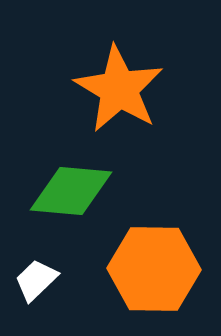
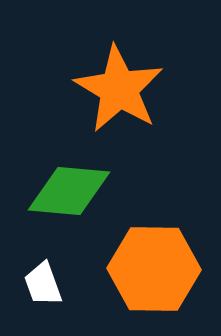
green diamond: moved 2 px left
white trapezoid: moved 7 px right, 4 px down; rotated 66 degrees counterclockwise
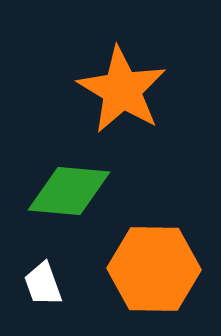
orange star: moved 3 px right, 1 px down
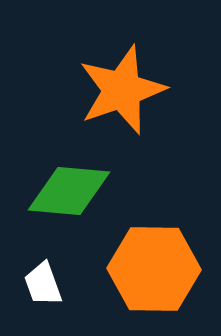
orange star: rotated 22 degrees clockwise
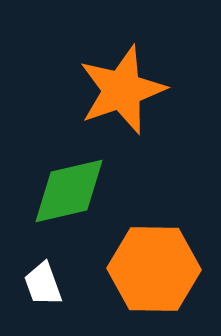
green diamond: rotated 18 degrees counterclockwise
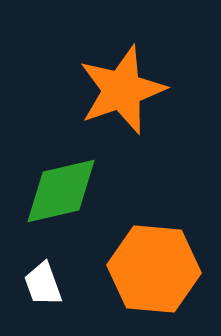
green diamond: moved 8 px left
orange hexagon: rotated 4 degrees clockwise
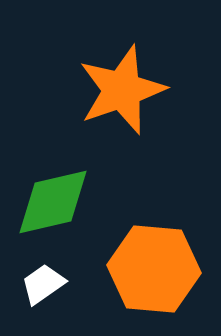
green diamond: moved 8 px left, 11 px down
white trapezoid: rotated 75 degrees clockwise
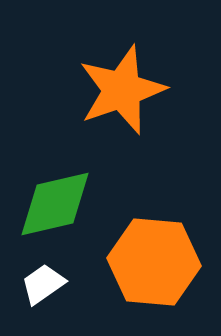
green diamond: moved 2 px right, 2 px down
orange hexagon: moved 7 px up
